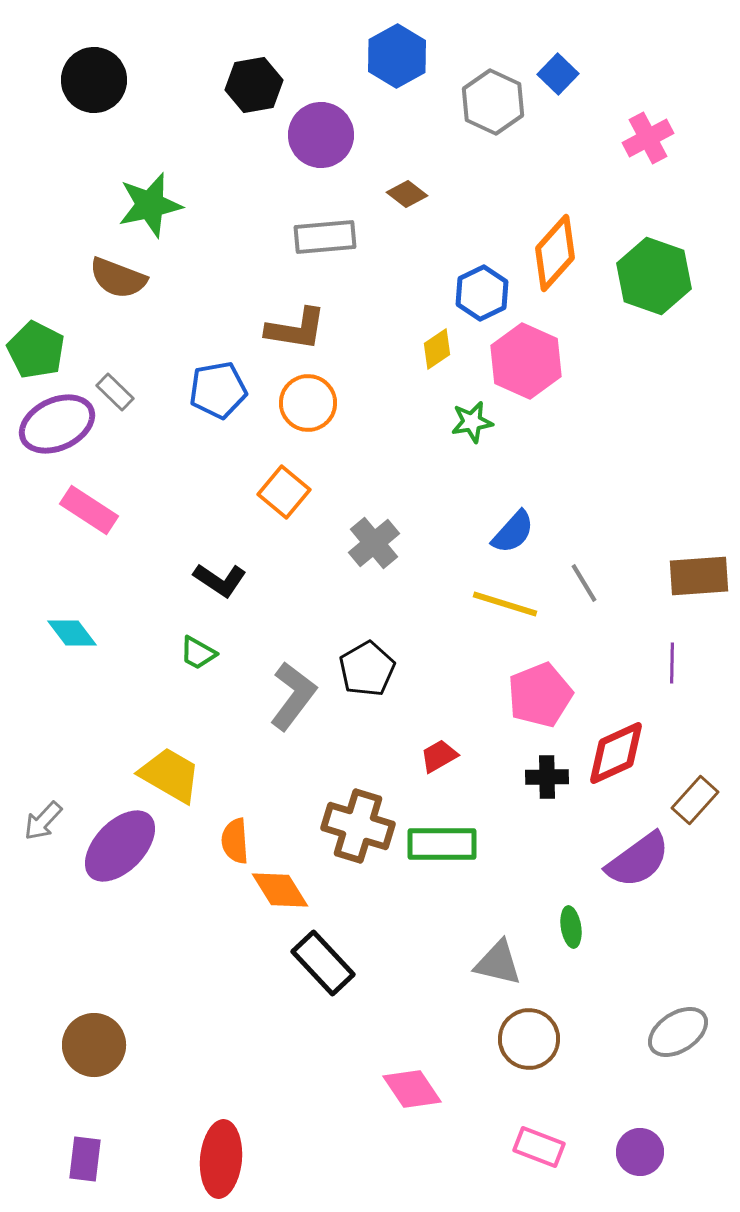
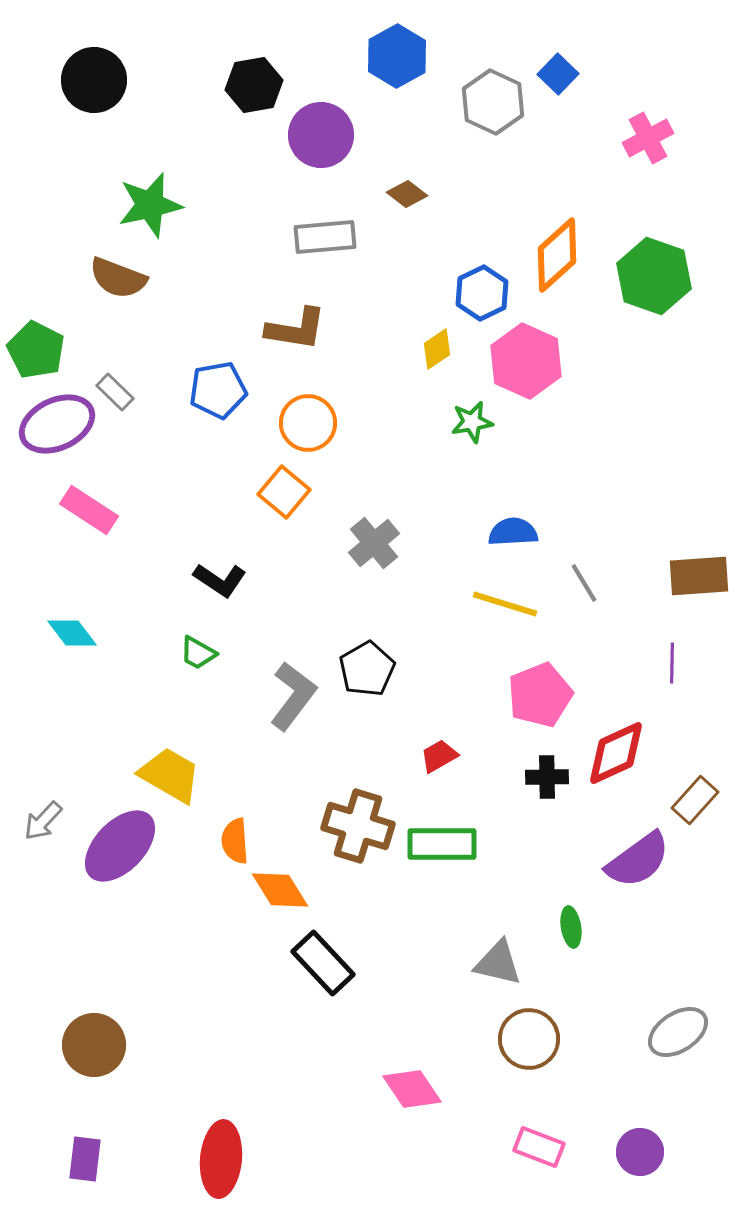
orange diamond at (555, 253): moved 2 px right, 2 px down; rotated 6 degrees clockwise
orange circle at (308, 403): moved 20 px down
blue semicircle at (513, 532): rotated 135 degrees counterclockwise
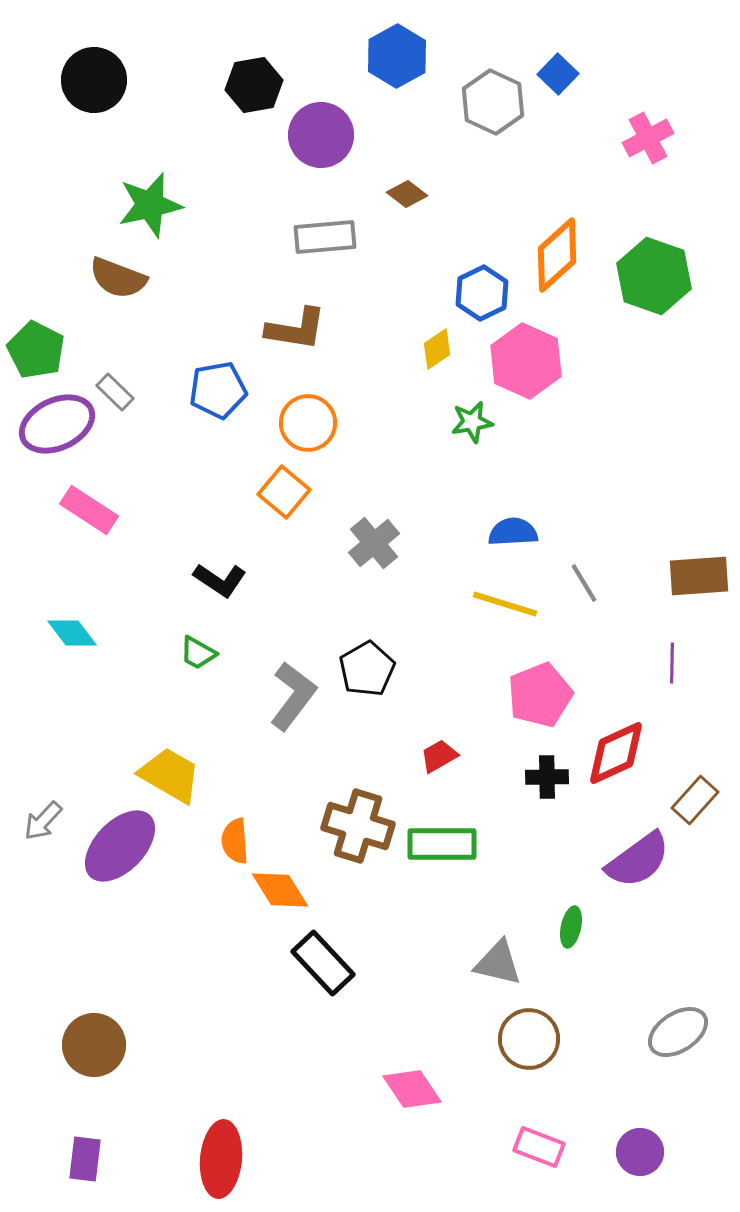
green ellipse at (571, 927): rotated 21 degrees clockwise
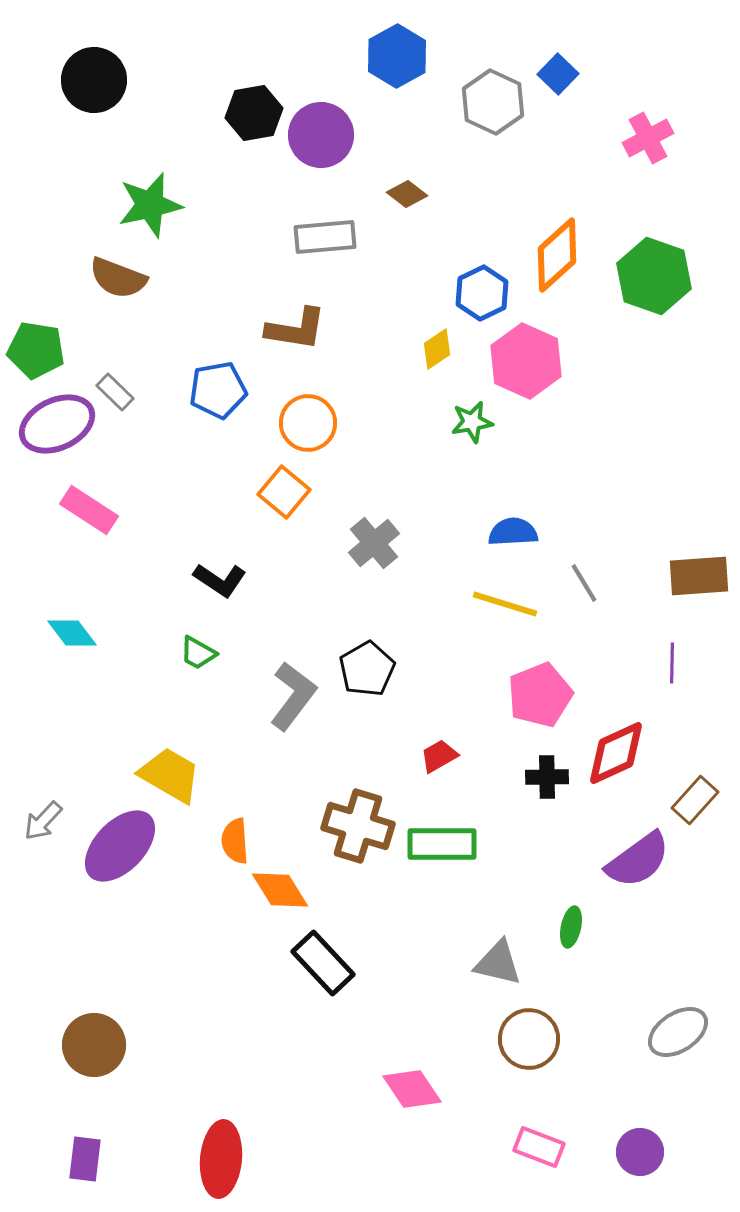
black hexagon at (254, 85): moved 28 px down
green pentagon at (36, 350): rotated 18 degrees counterclockwise
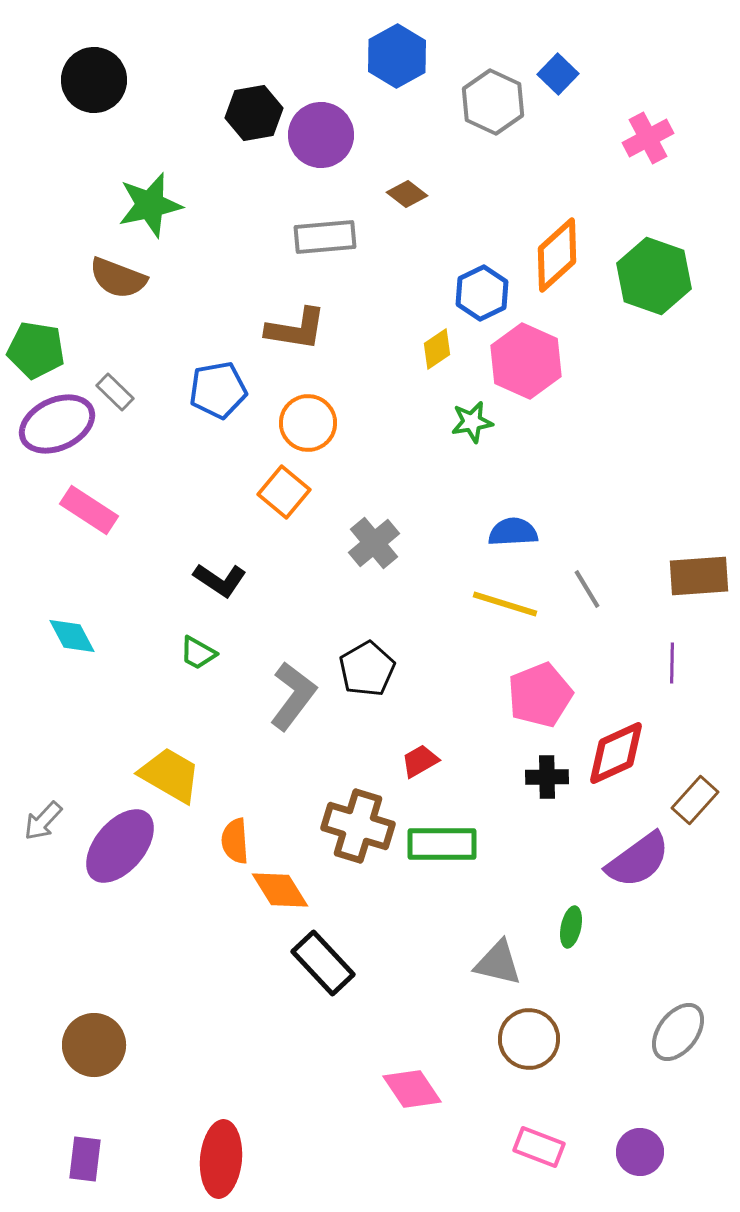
gray line at (584, 583): moved 3 px right, 6 px down
cyan diamond at (72, 633): moved 3 px down; rotated 9 degrees clockwise
red trapezoid at (439, 756): moved 19 px left, 5 px down
purple ellipse at (120, 846): rotated 4 degrees counterclockwise
gray ellipse at (678, 1032): rotated 20 degrees counterclockwise
